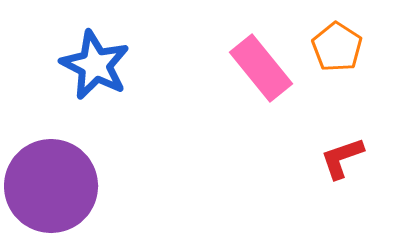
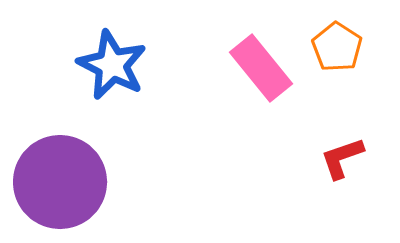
blue star: moved 17 px right
purple circle: moved 9 px right, 4 px up
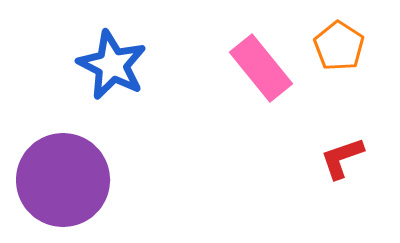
orange pentagon: moved 2 px right, 1 px up
purple circle: moved 3 px right, 2 px up
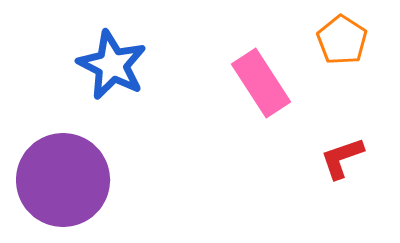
orange pentagon: moved 3 px right, 6 px up
pink rectangle: moved 15 px down; rotated 6 degrees clockwise
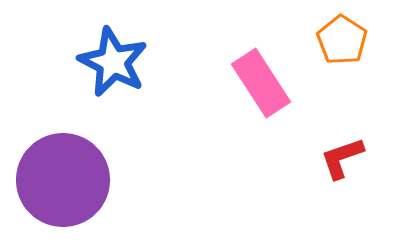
blue star: moved 1 px right, 3 px up
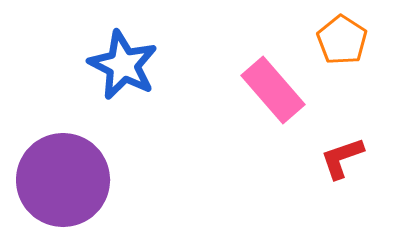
blue star: moved 10 px right, 3 px down
pink rectangle: moved 12 px right, 7 px down; rotated 8 degrees counterclockwise
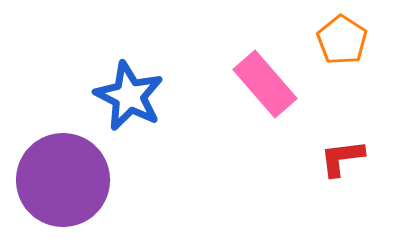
blue star: moved 6 px right, 31 px down
pink rectangle: moved 8 px left, 6 px up
red L-shape: rotated 12 degrees clockwise
